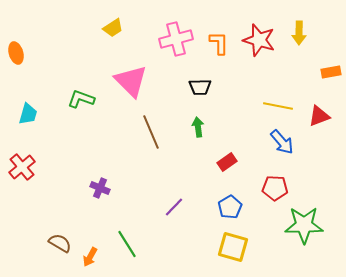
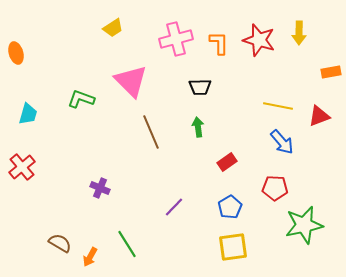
green star: rotated 12 degrees counterclockwise
yellow square: rotated 24 degrees counterclockwise
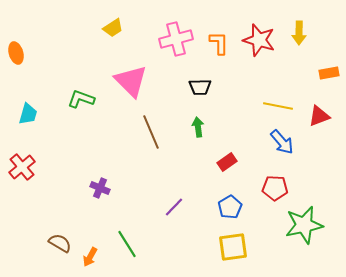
orange rectangle: moved 2 px left, 1 px down
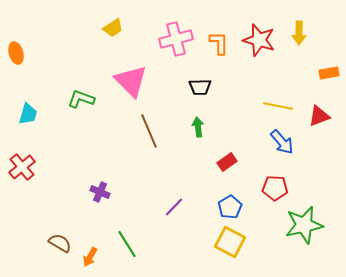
brown line: moved 2 px left, 1 px up
purple cross: moved 4 px down
yellow square: moved 3 px left, 5 px up; rotated 36 degrees clockwise
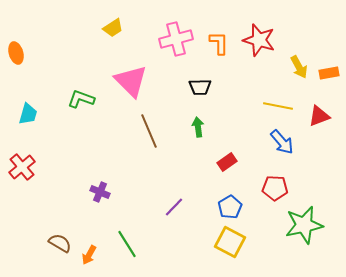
yellow arrow: moved 34 px down; rotated 30 degrees counterclockwise
orange arrow: moved 1 px left, 2 px up
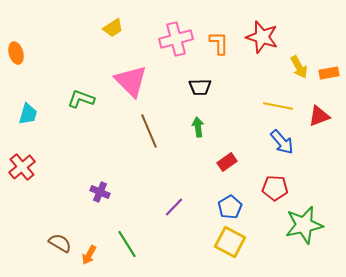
red star: moved 3 px right, 3 px up
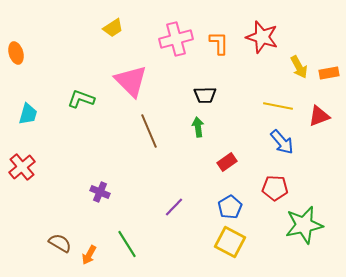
black trapezoid: moved 5 px right, 8 px down
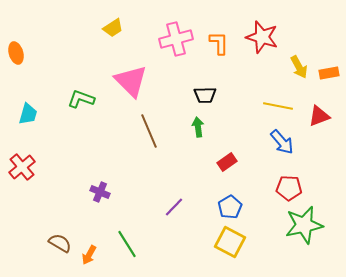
red pentagon: moved 14 px right
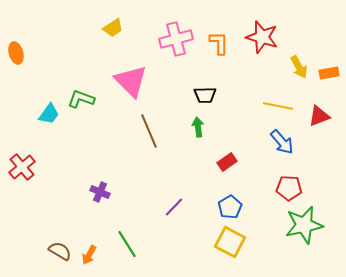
cyan trapezoid: moved 21 px right; rotated 20 degrees clockwise
brown semicircle: moved 8 px down
